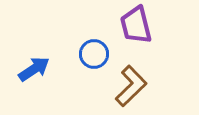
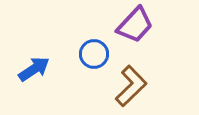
purple trapezoid: moved 1 px left; rotated 123 degrees counterclockwise
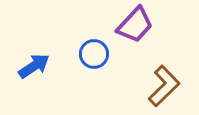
blue arrow: moved 3 px up
brown L-shape: moved 33 px right
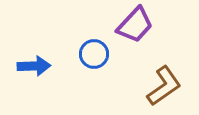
blue arrow: rotated 32 degrees clockwise
brown L-shape: rotated 9 degrees clockwise
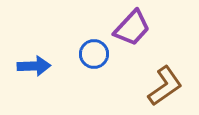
purple trapezoid: moved 3 px left, 3 px down
brown L-shape: moved 1 px right
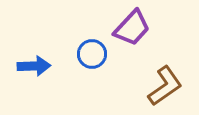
blue circle: moved 2 px left
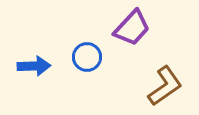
blue circle: moved 5 px left, 3 px down
